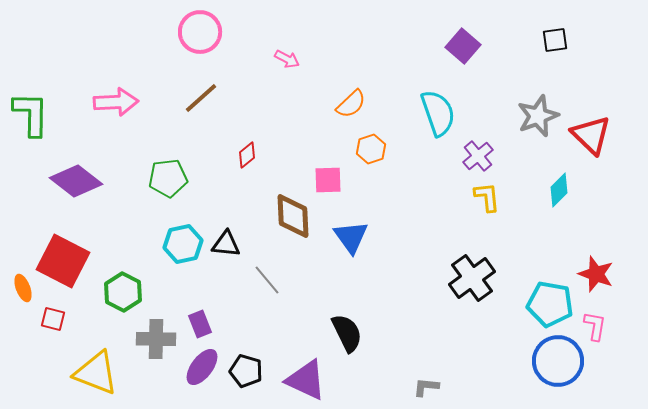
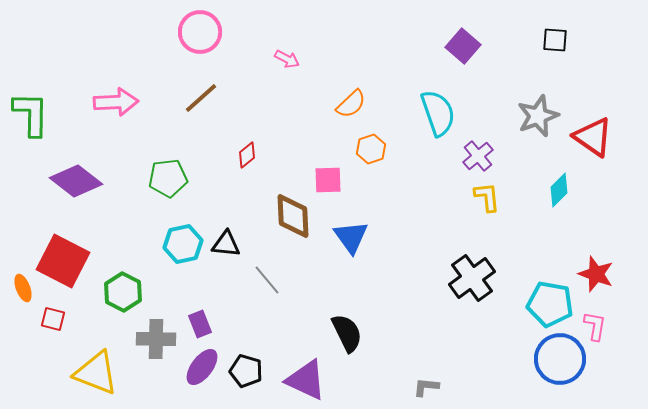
black square at (555, 40): rotated 12 degrees clockwise
red triangle at (591, 135): moved 2 px right, 2 px down; rotated 9 degrees counterclockwise
blue circle at (558, 361): moved 2 px right, 2 px up
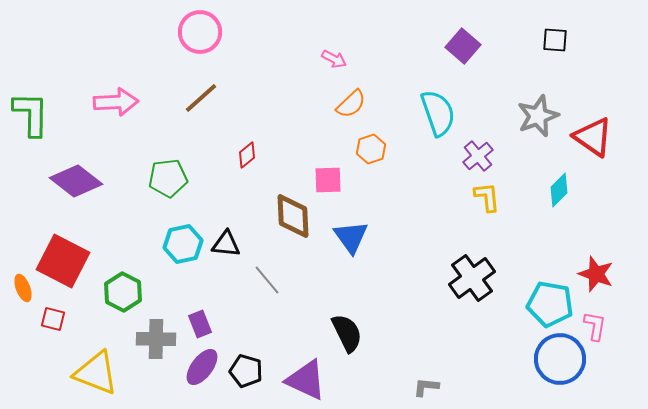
pink arrow at (287, 59): moved 47 px right
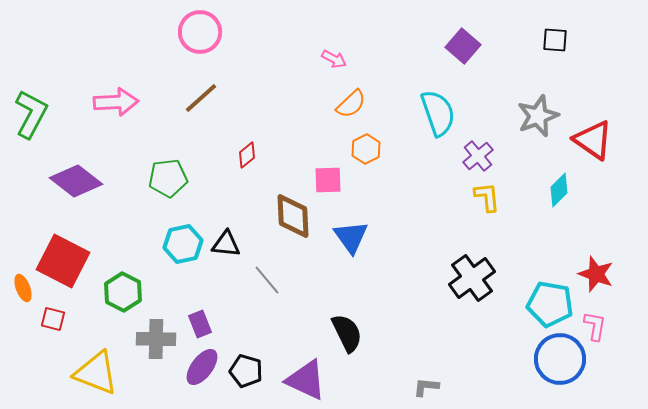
green L-shape at (31, 114): rotated 27 degrees clockwise
red triangle at (593, 137): moved 3 px down
orange hexagon at (371, 149): moved 5 px left; rotated 8 degrees counterclockwise
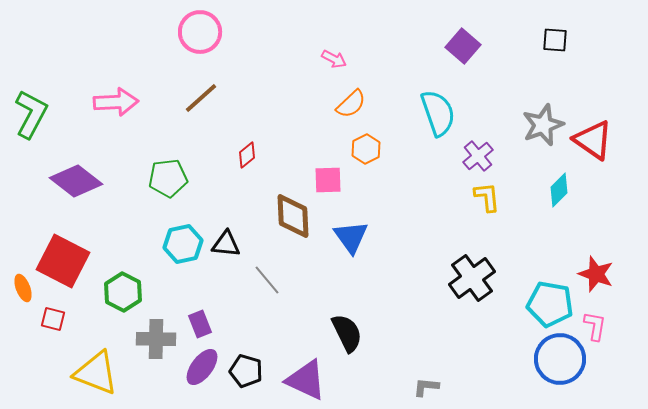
gray star at (538, 116): moved 5 px right, 9 px down
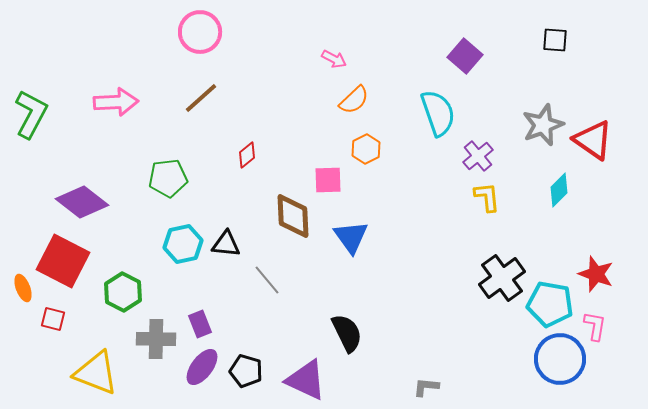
purple square at (463, 46): moved 2 px right, 10 px down
orange semicircle at (351, 104): moved 3 px right, 4 px up
purple diamond at (76, 181): moved 6 px right, 21 px down
black cross at (472, 278): moved 30 px right
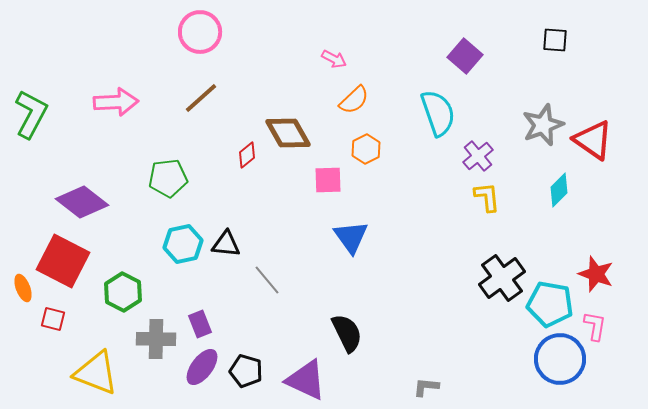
brown diamond at (293, 216): moved 5 px left, 83 px up; rotated 27 degrees counterclockwise
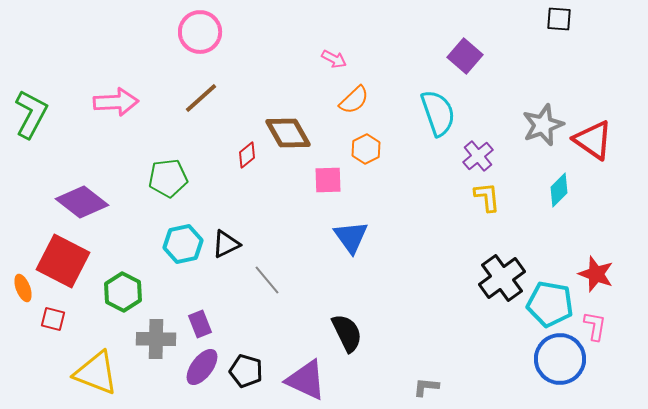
black square at (555, 40): moved 4 px right, 21 px up
black triangle at (226, 244): rotated 32 degrees counterclockwise
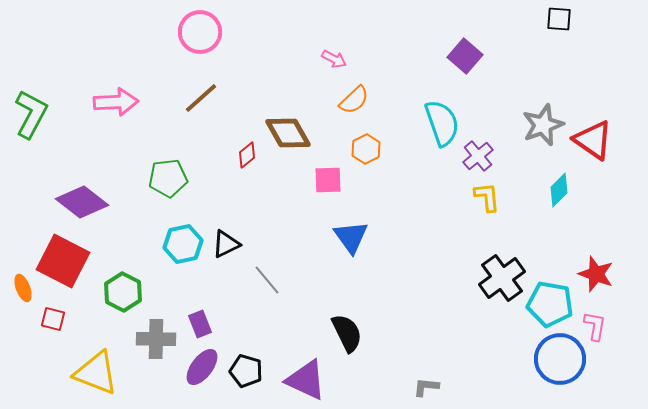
cyan semicircle at (438, 113): moved 4 px right, 10 px down
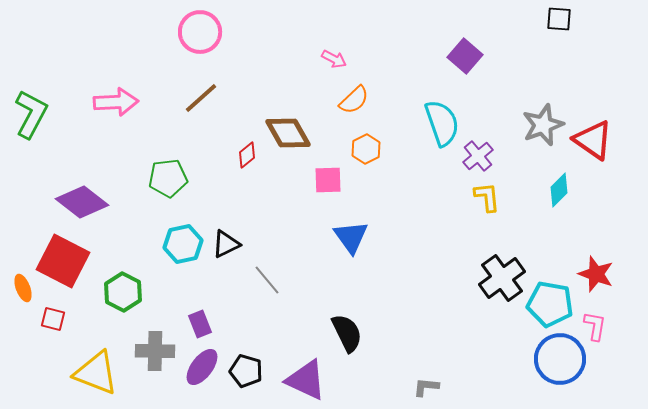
gray cross at (156, 339): moved 1 px left, 12 px down
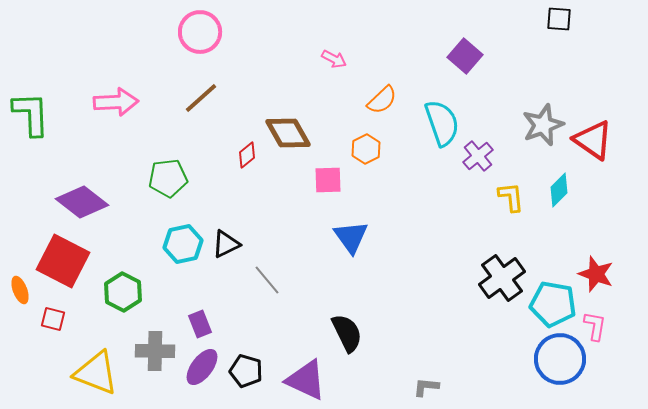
orange semicircle at (354, 100): moved 28 px right
green L-shape at (31, 114): rotated 30 degrees counterclockwise
yellow L-shape at (487, 197): moved 24 px right
orange ellipse at (23, 288): moved 3 px left, 2 px down
cyan pentagon at (550, 304): moved 3 px right
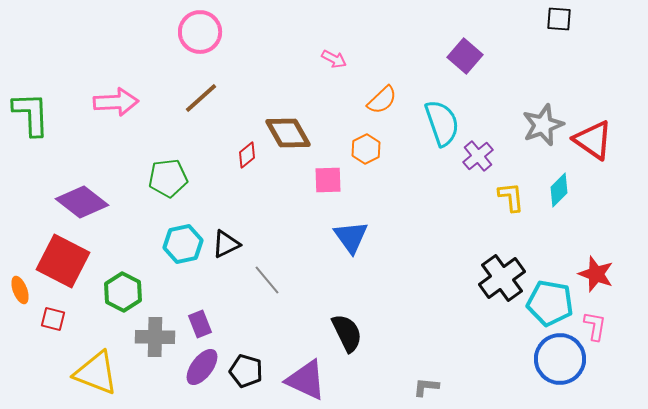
cyan pentagon at (553, 304): moved 3 px left, 1 px up
gray cross at (155, 351): moved 14 px up
